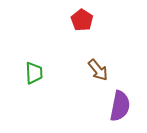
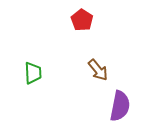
green trapezoid: moved 1 px left
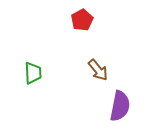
red pentagon: rotated 10 degrees clockwise
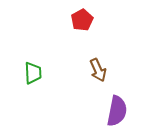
brown arrow: rotated 15 degrees clockwise
purple semicircle: moved 3 px left, 5 px down
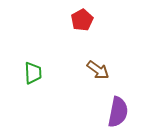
brown arrow: rotated 30 degrees counterclockwise
purple semicircle: moved 1 px right, 1 px down
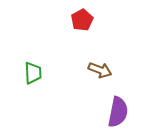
brown arrow: moved 2 px right; rotated 15 degrees counterclockwise
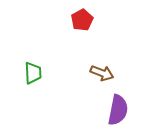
brown arrow: moved 2 px right, 3 px down
purple semicircle: moved 2 px up
